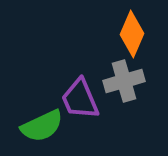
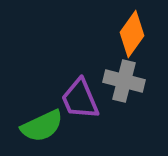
orange diamond: rotated 12 degrees clockwise
gray cross: rotated 30 degrees clockwise
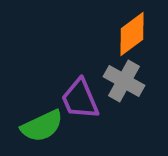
orange diamond: rotated 18 degrees clockwise
gray cross: rotated 15 degrees clockwise
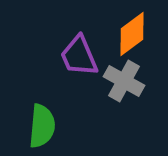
purple trapezoid: moved 1 px left, 43 px up
green semicircle: rotated 60 degrees counterclockwise
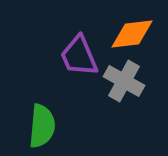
orange diamond: rotated 30 degrees clockwise
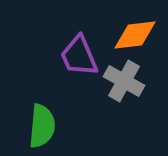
orange diamond: moved 3 px right, 1 px down
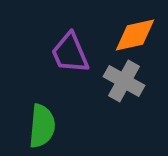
orange diamond: rotated 6 degrees counterclockwise
purple trapezoid: moved 9 px left, 3 px up
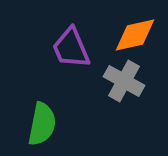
purple trapezoid: moved 1 px right, 5 px up
green semicircle: moved 2 px up; rotated 6 degrees clockwise
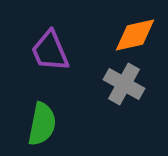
purple trapezoid: moved 21 px left, 3 px down
gray cross: moved 3 px down
